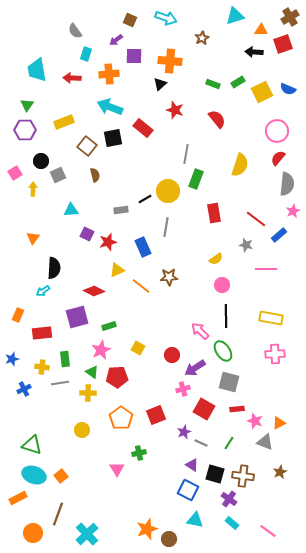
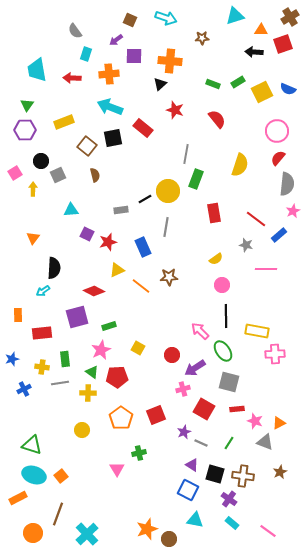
brown star at (202, 38): rotated 24 degrees clockwise
orange rectangle at (18, 315): rotated 24 degrees counterclockwise
yellow rectangle at (271, 318): moved 14 px left, 13 px down
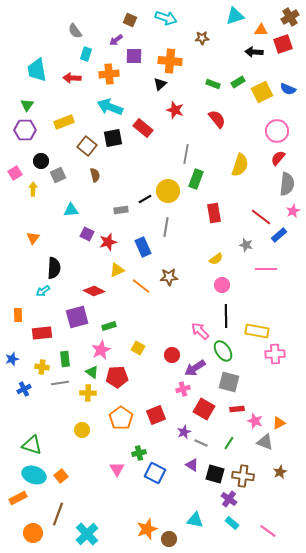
red line at (256, 219): moved 5 px right, 2 px up
blue square at (188, 490): moved 33 px left, 17 px up
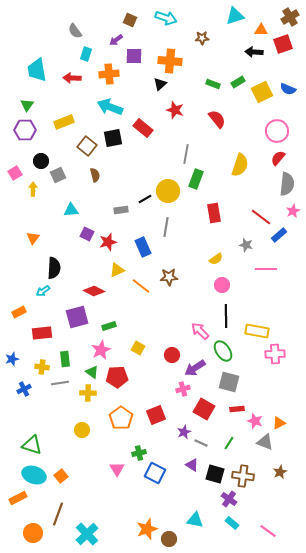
orange rectangle at (18, 315): moved 1 px right, 3 px up; rotated 64 degrees clockwise
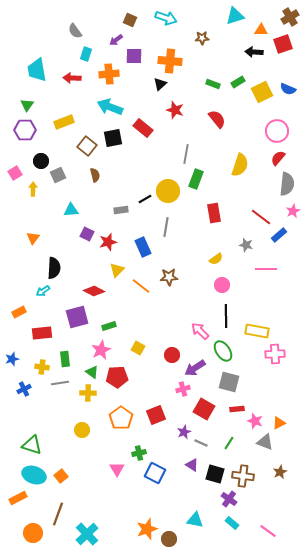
yellow triangle at (117, 270): rotated 21 degrees counterclockwise
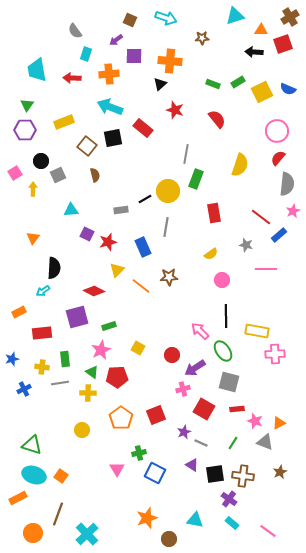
yellow semicircle at (216, 259): moved 5 px left, 5 px up
pink circle at (222, 285): moved 5 px up
green line at (229, 443): moved 4 px right
black square at (215, 474): rotated 24 degrees counterclockwise
orange square at (61, 476): rotated 16 degrees counterclockwise
orange star at (147, 529): moved 11 px up
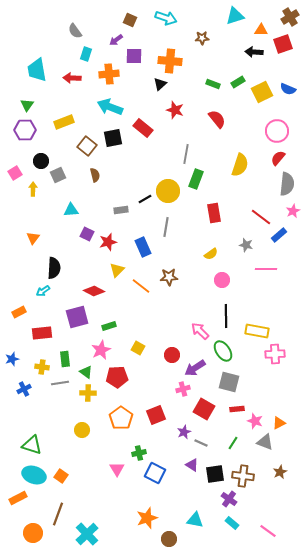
green triangle at (92, 372): moved 6 px left
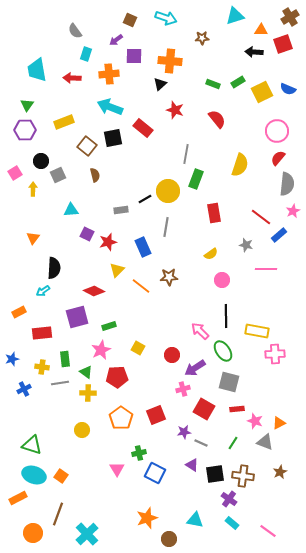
purple star at (184, 432): rotated 16 degrees clockwise
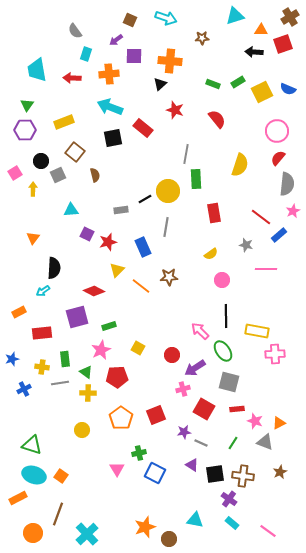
brown square at (87, 146): moved 12 px left, 6 px down
green rectangle at (196, 179): rotated 24 degrees counterclockwise
orange star at (147, 518): moved 2 px left, 9 px down
